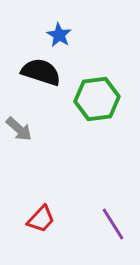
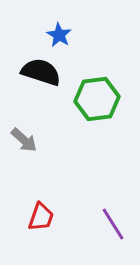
gray arrow: moved 5 px right, 11 px down
red trapezoid: moved 2 px up; rotated 24 degrees counterclockwise
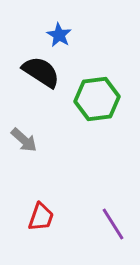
black semicircle: rotated 15 degrees clockwise
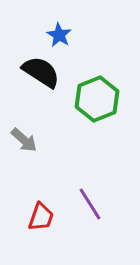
green hexagon: rotated 15 degrees counterclockwise
purple line: moved 23 px left, 20 px up
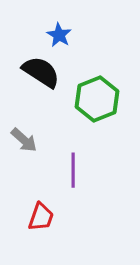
purple line: moved 17 px left, 34 px up; rotated 32 degrees clockwise
